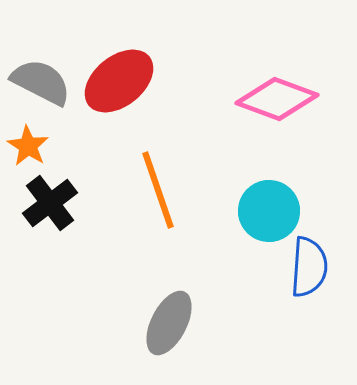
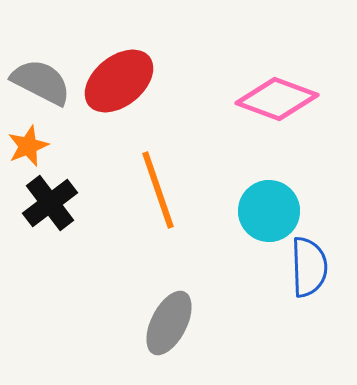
orange star: rotated 18 degrees clockwise
blue semicircle: rotated 6 degrees counterclockwise
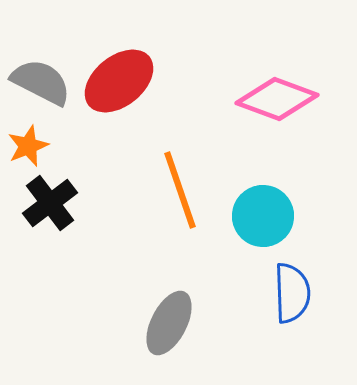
orange line: moved 22 px right
cyan circle: moved 6 px left, 5 px down
blue semicircle: moved 17 px left, 26 px down
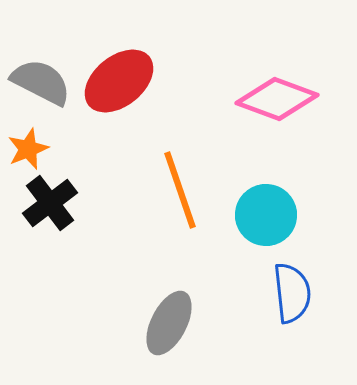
orange star: moved 3 px down
cyan circle: moved 3 px right, 1 px up
blue semicircle: rotated 4 degrees counterclockwise
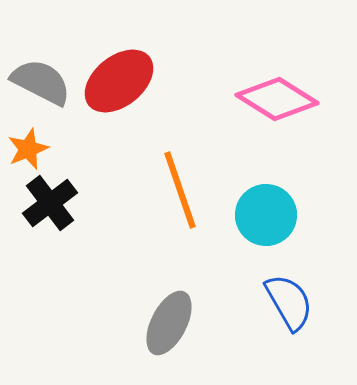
pink diamond: rotated 12 degrees clockwise
blue semicircle: moved 3 px left, 9 px down; rotated 24 degrees counterclockwise
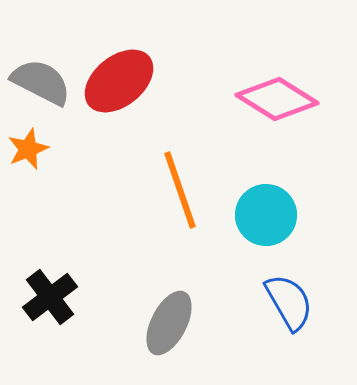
black cross: moved 94 px down
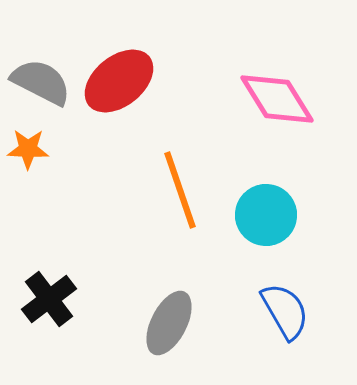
pink diamond: rotated 26 degrees clockwise
orange star: rotated 24 degrees clockwise
black cross: moved 1 px left, 2 px down
blue semicircle: moved 4 px left, 9 px down
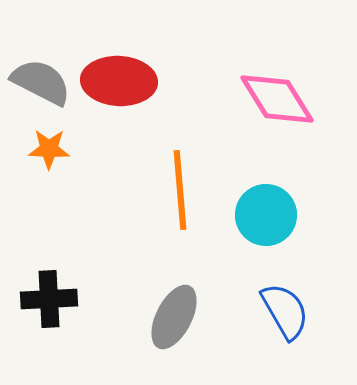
red ellipse: rotated 42 degrees clockwise
orange star: moved 21 px right
orange line: rotated 14 degrees clockwise
black cross: rotated 34 degrees clockwise
gray ellipse: moved 5 px right, 6 px up
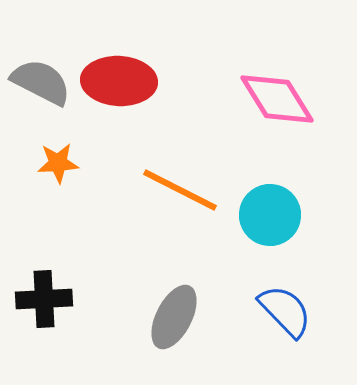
orange star: moved 9 px right, 14 px down; rotated 6 degrees counterclockwise
orange line: rotated 58 degrees counterclockwise
cyan circle: moved 4 px right
black cross: moved 5 px left
blue semicircle: rotated 14 degrees counterclockwise
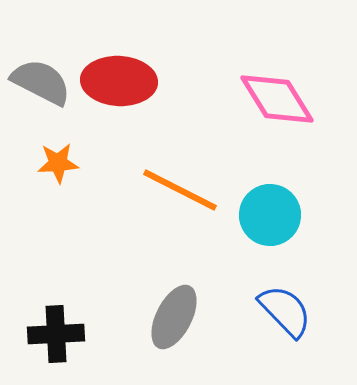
black cross: moved 12 px right, 35 px down
